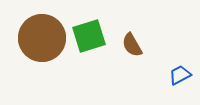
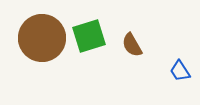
blue trapezoid: moved 4 px up; rotated 95 degrees counterclockwise
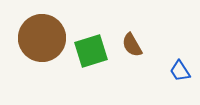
green square: moved 2 px right, 15 px down
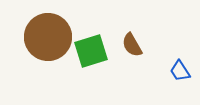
brown circle: moved 6 px right, 1 px up
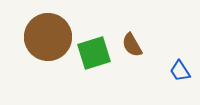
green square: moved 3 px right, 2 px down
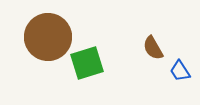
brown semicircle: moved 21 px right, 3 px down
green square: moved 7 px left, 10 px down
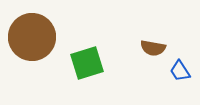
brown circle: moved 16 px left
brown semicircle: rotated 50 degrees counterclockwise
